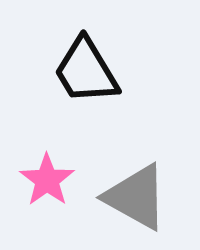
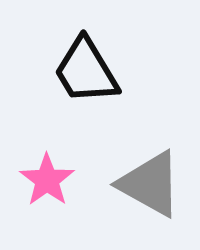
gray triangle: moved 14 px right, 13 px up
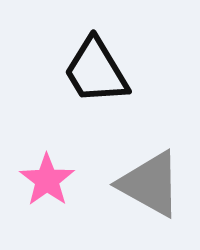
black trapezoid: moved 10 px right
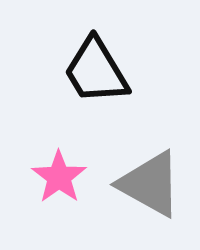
pink star: moved 12 px right, 3 px up
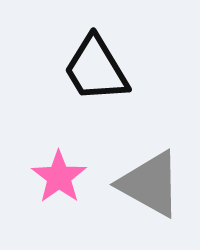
black trapezoid: moved 2 px up
